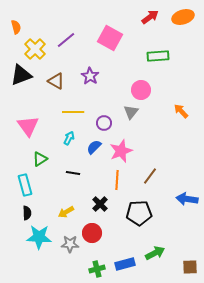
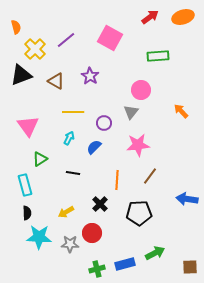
pink star: moved 17 px right, 6 px up; rotated 15 degrees clockwise
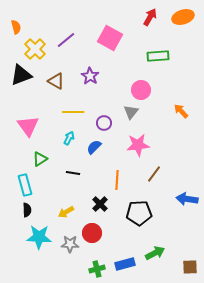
red arrow: rotated 24 degrees counterclockwise
brown line: moved 4 px right, 2 px up
black semicircle: moved 3 px up
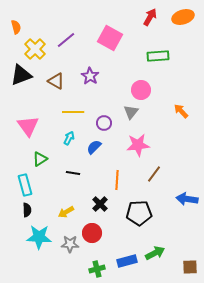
blue rectangle: moved 2 px right, 3 px up
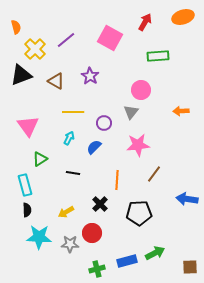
red arrow: moved 5 px left, 5 px down
orange arrow: rotated 49 degrees counterclockwise
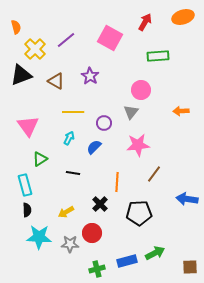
orange line: moved 2 px down
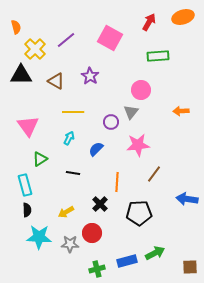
red arrow: moved 4 px right
black triangle: rotated 20 degrees clockwise
purple circle: moved 7 px right, 1 px up
blue semicircle: moved 2 px right, 2 px down
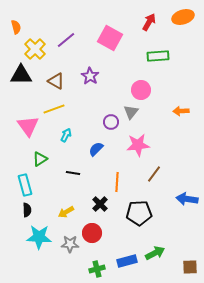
yellow line: moved 19 px left, 3 px up; rotated 20 degrees counterclockwise
cyan arrow: moved 3 px left, 3 px up
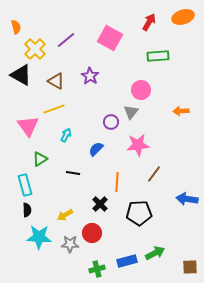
black triangle: rotated 30 degrees clockwise
yellow arrow: moved 1 px left, 3 px down
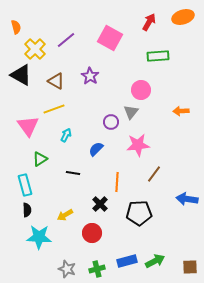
gray star: moved 3 px left, 25 px down; rotated 18 degrees clockwise
green arrow: moved 8 px down
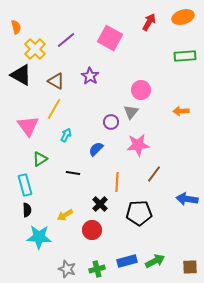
green rectangle: moved 27 px right
yellow line: rotated 40 degrees counterclockwise
red circle: moved 3 px up
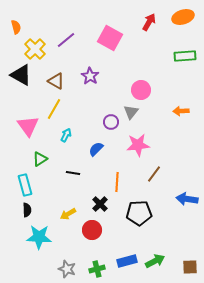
yellow arrow: moved 3 px right, 1 px up
